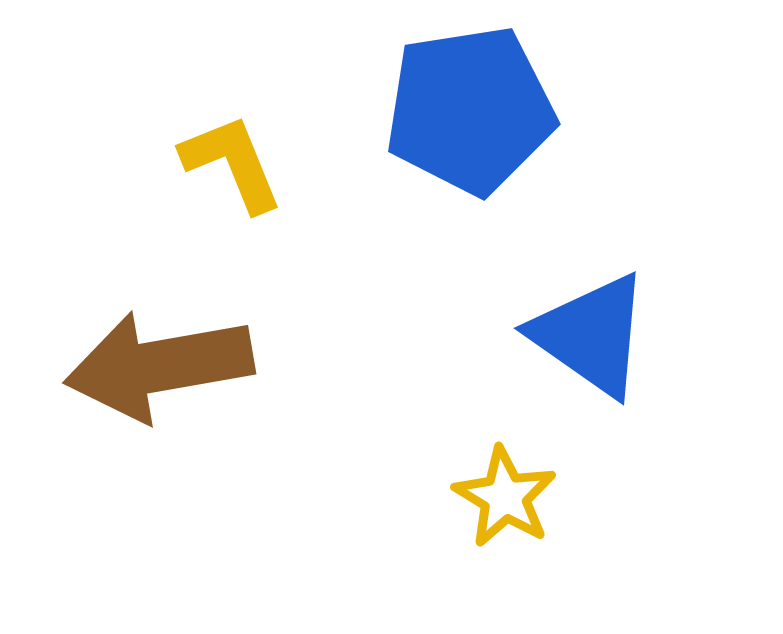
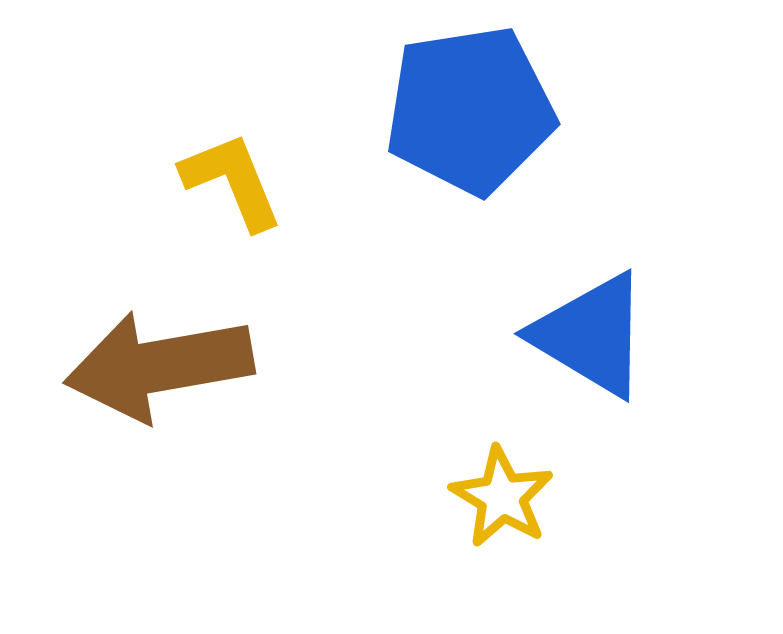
yellow L-shape: moved 18 px down
blue triangle: rotated 4 degrees counterclockwise
yellow star: moved 3 px left
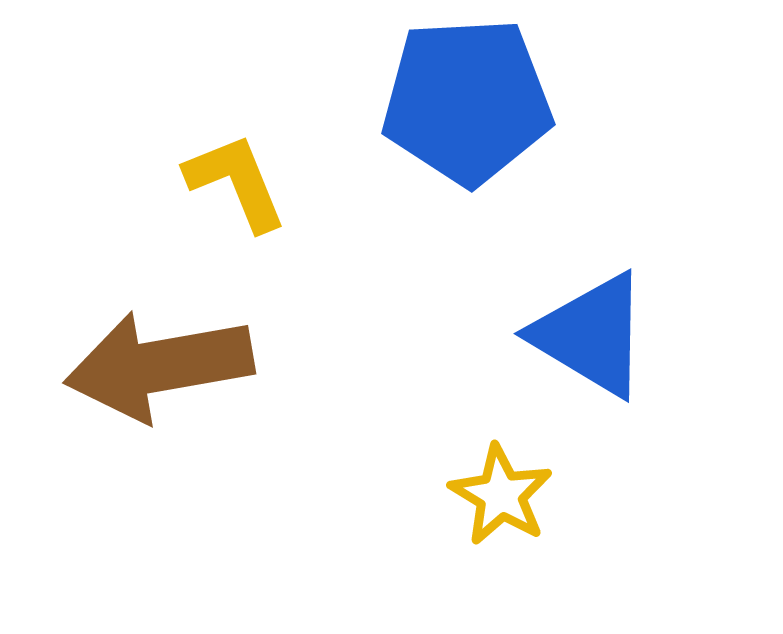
blue pentagon: moved 3 px left, 9 px up; rotated 6 degrees clockwise
yellow L-shape: moved 4 px right, 1 px down
yellow star: moved 1 px left, 2 px up
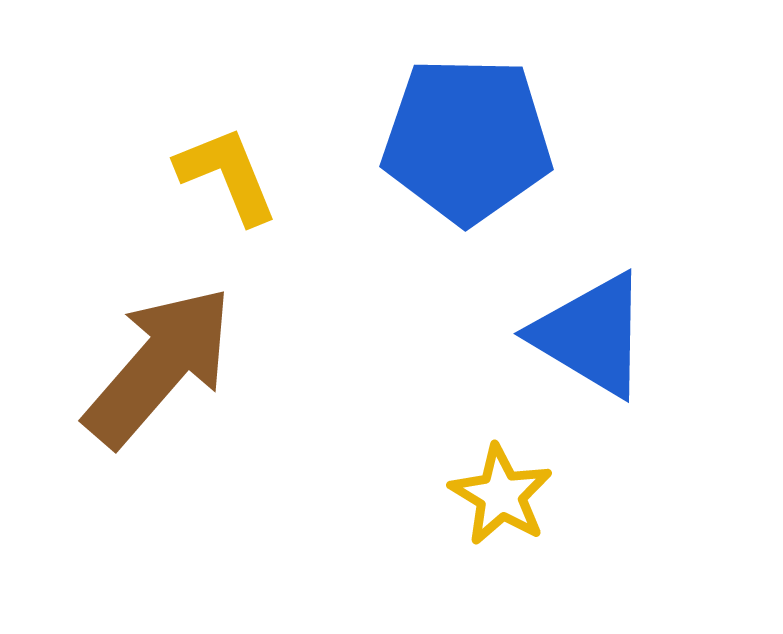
blue pentagon: moved 39 px down; rotated 4 degrees clockwise
yellow L-shape: moved 9 px left, 7 px up
brown arrow: rotated 141 degrees clockwise
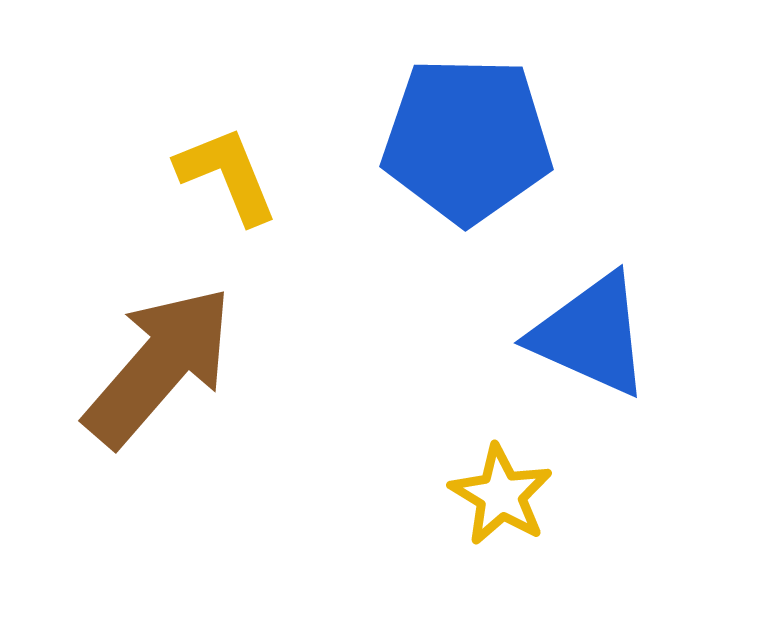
blue triangle: rotated 7 degrees counterclockwise
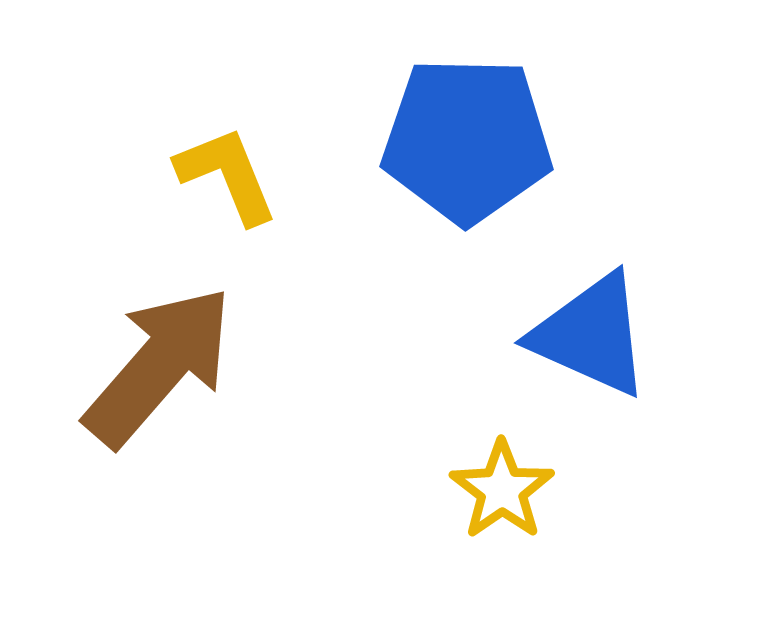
yellow star: moved 1 px right, 5 px up; rotated 6 degrees clockwise
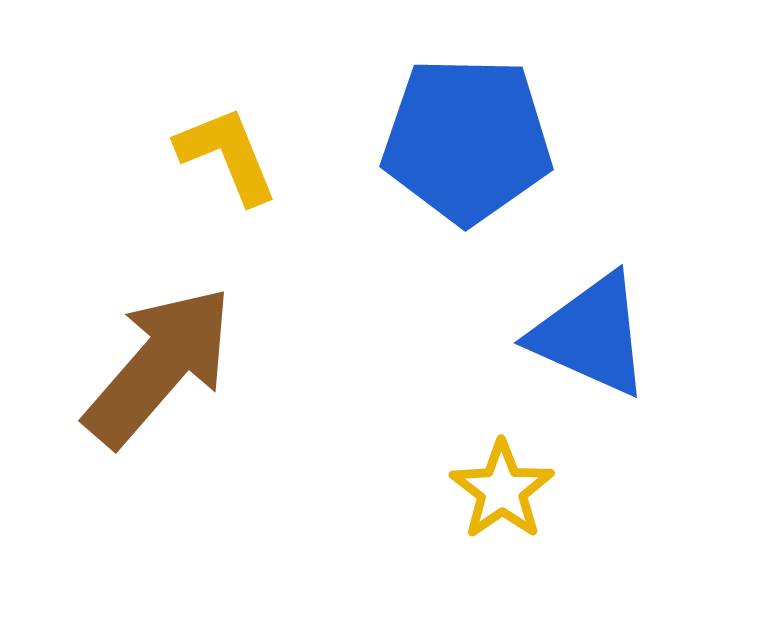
yellow L-shape: moved 20 px up
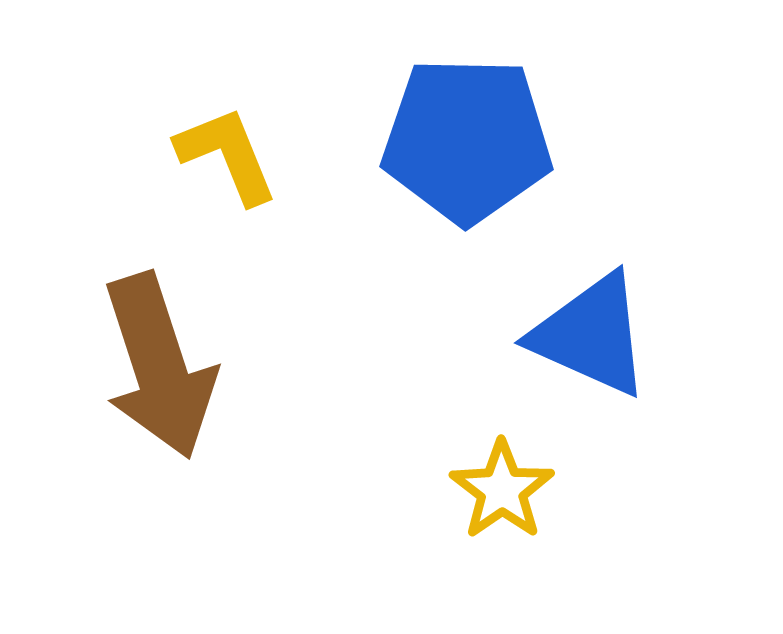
brown arrow: rotated 121 degrees clockwise
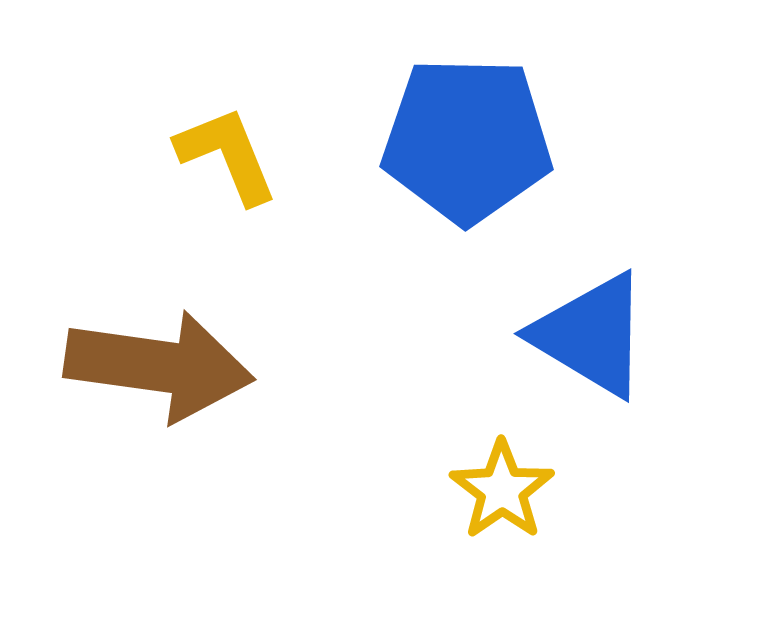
blue triangle: rotated 7 degrees clockwise
brown arrow: rotated 64 degrees counterclockwise
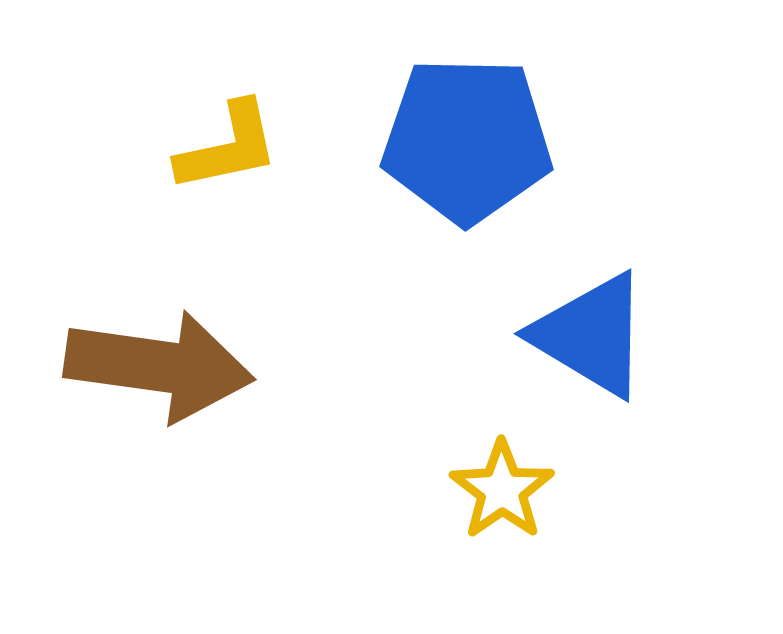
yellow L-shape: moved 1 px right, 8 px up; rotated 100 degrees clockwise
